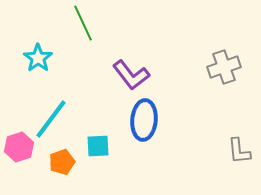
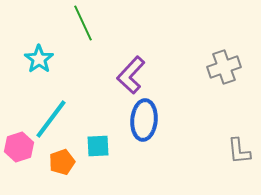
cyan star: moved 1 px right, 1 px down
purple L-shape: rotated 81 degrees clockwise
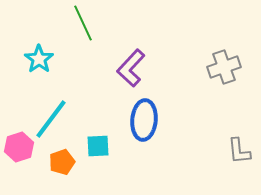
purple L-shape: moved 7 px up
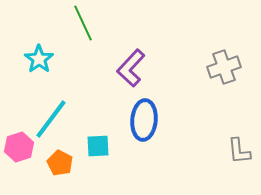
orange pentagon: moved 2 px left, 1 px down; rotated 25 degrees counterclockwise
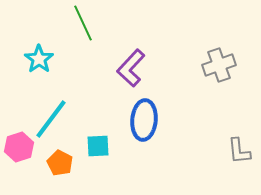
gray cross: moved 5 px left, 2 px up
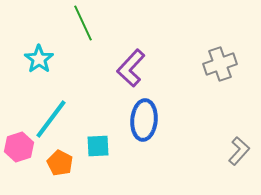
gray cross: moved 1 px right, 1 px up
gray L-shape: rotated 132 degrees counterclockwise
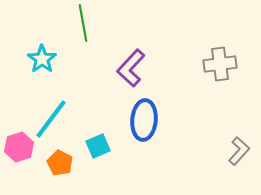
green line: rotated 15 degrees clockwise
cyan star: moved 3 px right
gray cross: rotated 12 degrees clockwise
cyan square: rotated 20 degrees counterclockwise
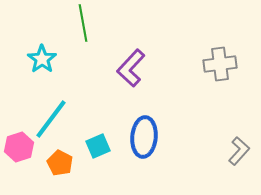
blue ellipse: moved 17 px down
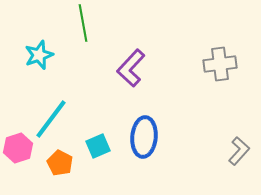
cyan star: moved 3 px left, 4 px up; rotated 16 degrees clockwise
pink hexagon: moved 1 px left, 1 px down
